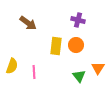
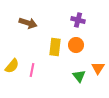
brown arrow: rotated 18 degrees counterclockwise
yellow rectangle: moved 1 px left, 1 px down
yellow semicircle: rotated 21 degrees clockwise
pink line: moved 2 px left, 2 px up; rotated 16 degrees clockwise
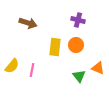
orange triangle: rotated 40 degrees counterclockwise
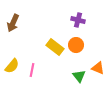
brown arrow: moved 15 px left; rotated 96 degrees clockwise
yellow rectangle: rotated 60 degrees counterclockwise
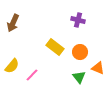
orange circle: moved 4 px right, 7 px down
pink line: moved 5 px down; rotated 32 degrees clockwise
green triangle: moved 1 px down
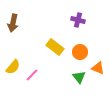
brown arrow: rotated 12 degrees counterclockwise
yellow semicircle: moved 1 px right, 1 px down
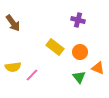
brown arrow: rotated 48 degrees counterclockwise
yellow semicircle: rotated 42 degrees clockwise
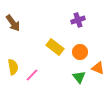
purple cross: rotated 32 degrees counterclockwise
yellow semicircle: rotated 91 degrees counterclockwise
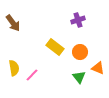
yellow semicircle: moved 1 px right, 1 px down
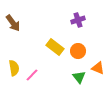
orange circle: moved 2 px left, 1 px up
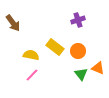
yellow semicircle: moved 17 px right, 13 px up; rotated 70 degrees counterclockwise
green triangle: moved 2 px right, 3 px up
